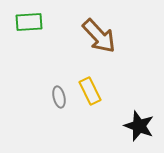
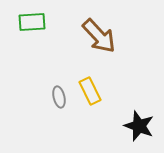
green rectangle: moved 3 px right
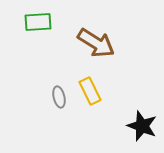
green rectangle: moved 6 px right
brown arrow: moved 3 px left, 7 px down; rotated 15 degrees counterclockwise
black star: moved 3 px right
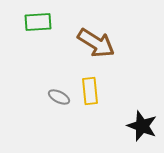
yellow rectangle: rotated 20 degrees clockwise
gray ellipse: rotated 50 degrees counterclockwise
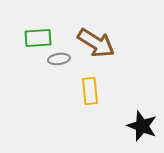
green rectangle: moved 16 px down
gray ellipse: moved 38 px up; rotated 35 degrees counterclockwise
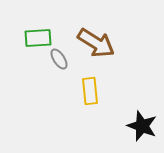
gray ellipse: rotated 65 degrees clockwise
